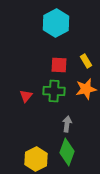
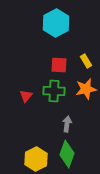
green diamond: moved 2 px down
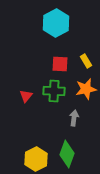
red square: moved 1 px right, 1 px up
gray arrow: moved 7 px right, 6 px up
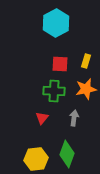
yellow rectangle: rotated 48 degrees clockwise
red triangle: moved 16 px right, 22 px down
yellow hexagon: rotated 20 degrees clockwise
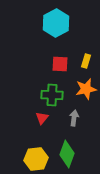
green cross: moved 2 px left, 4 px down
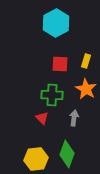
orange star: rotated 30 degrees counterclockwise
red triangle: rotated 24 degrees counterclockwise
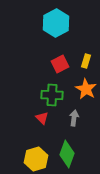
red square: rotated 30 degrees counterclockwise
yellow hexagon: rotated 10 degrees counterclockwise
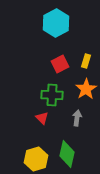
orange star: rotated 10 degrees clockwise
gray arrow: moved 3 px right
green diamond: rotated 8 degrees counterclockwise
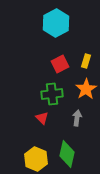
green cross: moved 1 px up; rotated 10 degrees counterclockwise
yellow hexagon: rotated 20 degrees counterclockwise
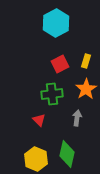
red triangle: moved 3 px left, 2 px down
